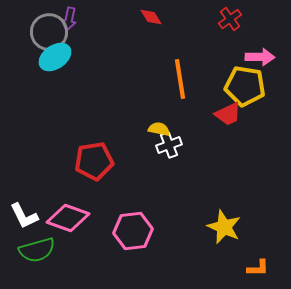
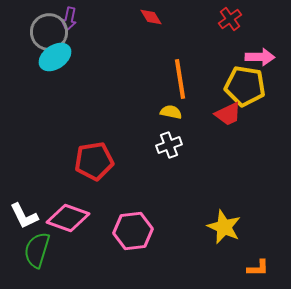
yellow semicircle: moved 12 px right, 17 px up
green semicircle: rotated 123 degrees clockwise
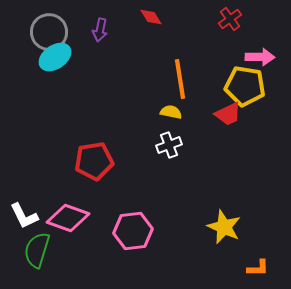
purple arrow: moved 31 px right, 11 px down
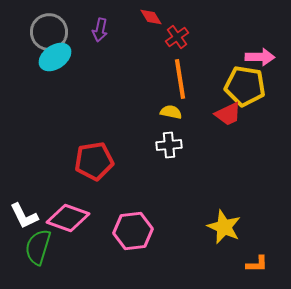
red cross: moved 53 px left, 18 px down
white cross: rotated 15 degrees clockwise
green semicircle: moved 1 px right, 3 px up
orange L-shape: moved 1 px left, 4 px up
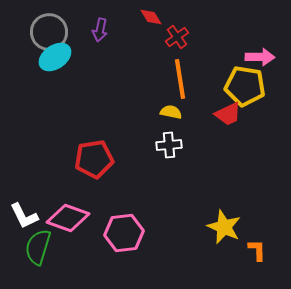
red pentagon: moved 2 px up
pink hexagon: moved 9 px left, 2 px down
orange L-shape: moved 14 px up; rotated 90 degrees counterclockwise
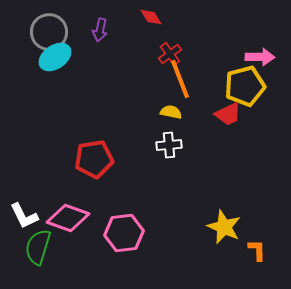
red cross: moved 7 px left, 17 px down
orange line: rotated 12 degrees counterclockwise
yellow pentagon: rotated 24 degrees counterclockwise
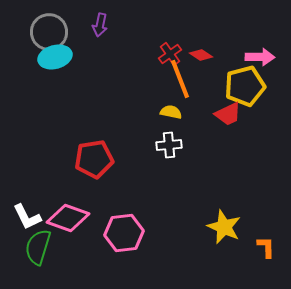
red diamond: moved 50 px right, 38 px down; rotated 25 degrees counterclockwise
purple arrow: moved 5 px up
cyan ellipse: rotated 20 degrees clockwise
white L-shape: moved 3 px right, 1 px down
orange L-shape: moved 9 px right, 3 px up
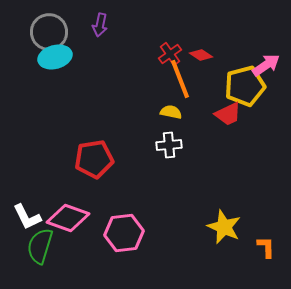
pink arrow: moved 6 px right, 8 px down; rotated 36 degrees counterclockwise
green semicircle: moved 2 px right, 1 px up
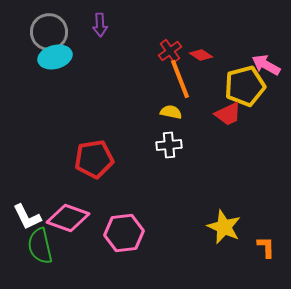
purple arrow: rotated 15 degrees counterclockwise
red cross: moved 3 px up
pink arrow: rotated 116 degrees counterclockwise
green semicircle: rotated 30 degrees counterclockwise
